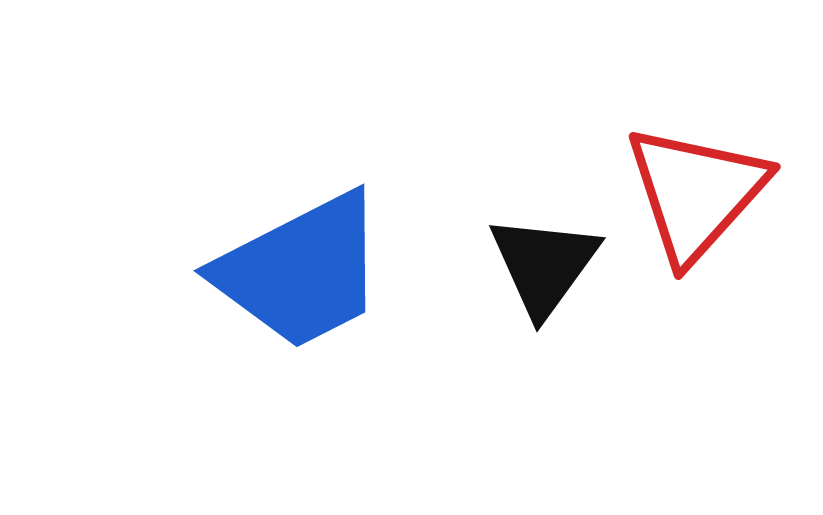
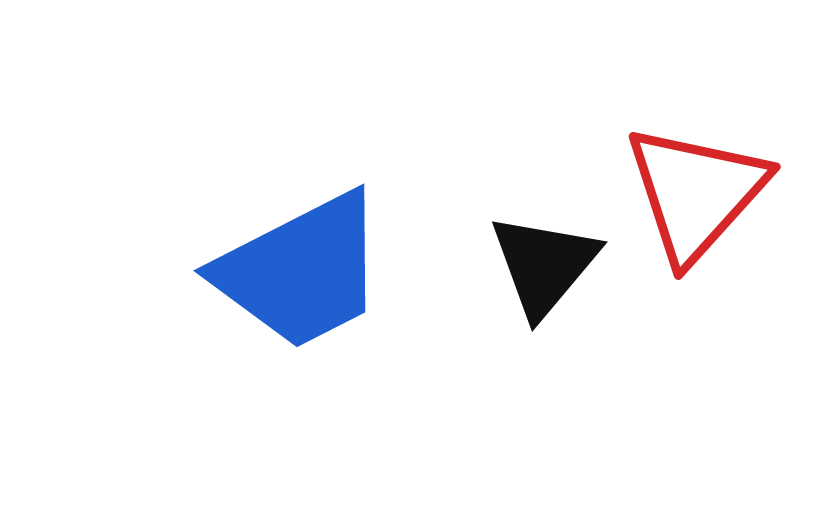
black triangle: rotated 4 degrees clockwise
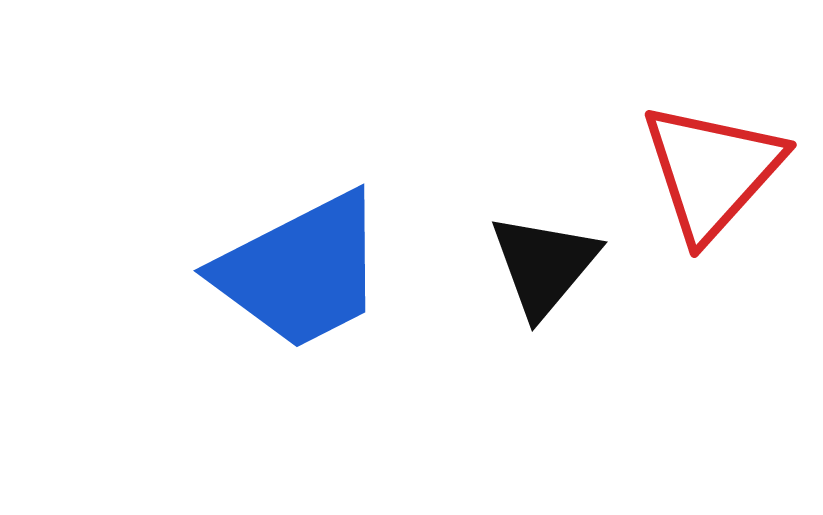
red triangle: moved 16 px right, 22 px up
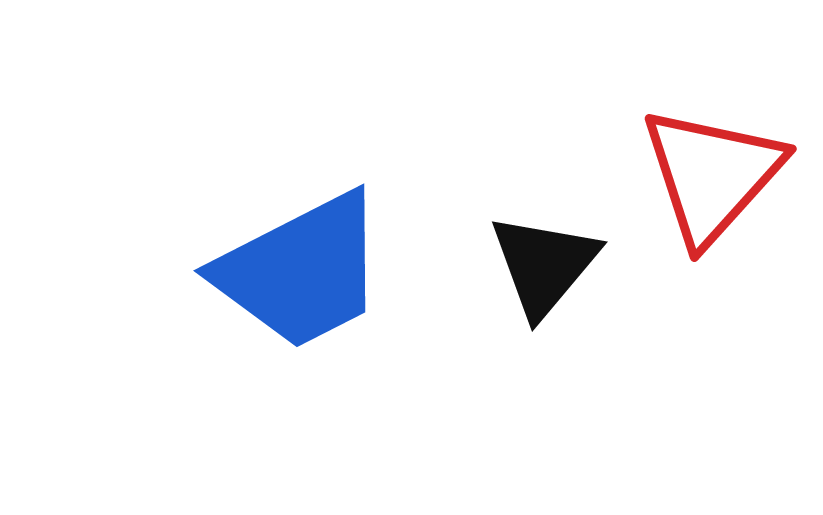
red triangle: moved 4 px down
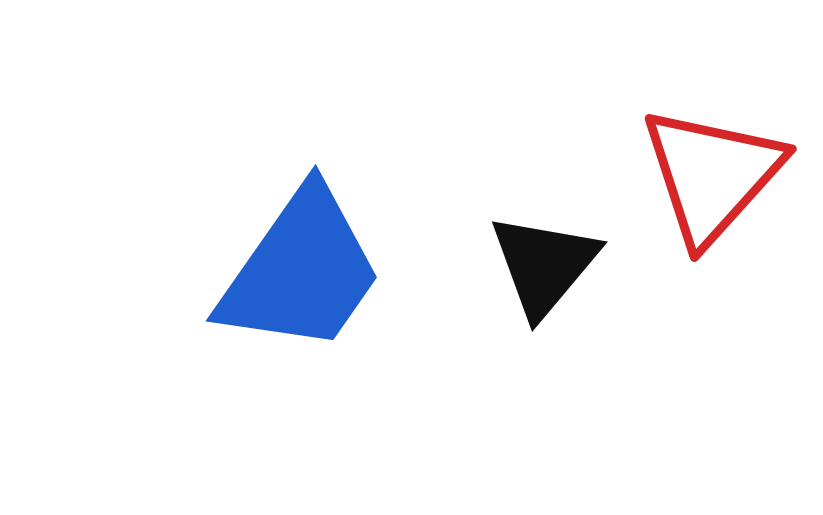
blue trapezoid: rotated 28 degrees counterclockwise
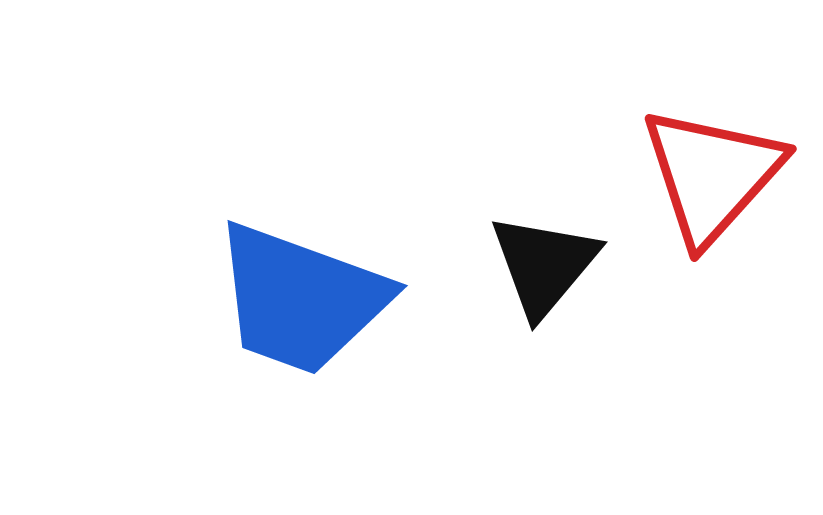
blue trapezoid: moved 28 px down; rotated 75 degrees clockwise
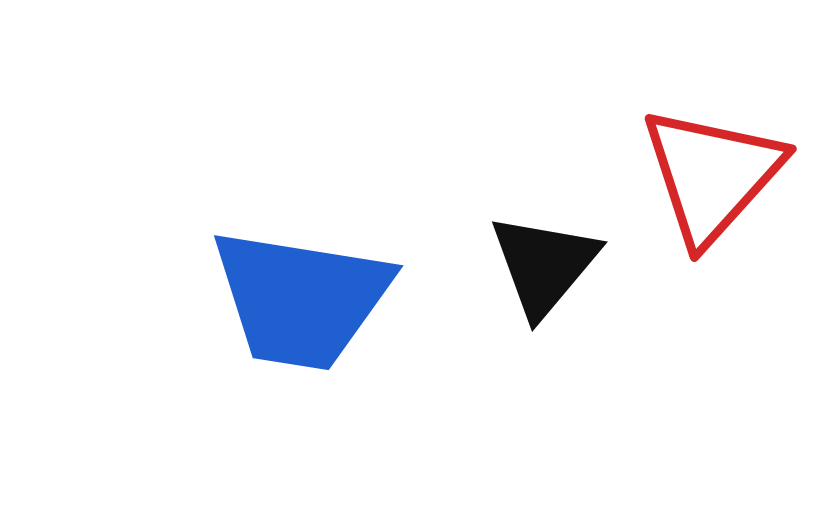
blue trapezoid: rotated 11 degrees counterclockwise
